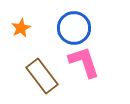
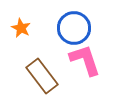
orange star: rotated 18 degrees counterclockwise
pink L-shape: moved 1 px right, 2 px up
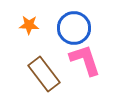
orange star: moved 8 px right, 3 px up; rotated 24 degrees counterclockwise
brown rectangle: moved 2 px right, 2 px up
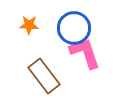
pink L-shape: moved 7 px up
brown rectangle: moved 2 px down
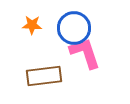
orange star: moved 3 px right
brown rectangle: rotated 60 degrees counterclockwise
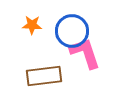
blue circle: moved 2 px left, 3 px down
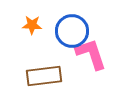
pink L-shape: moved 6 px right, 1 px down
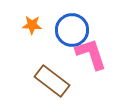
blue circle: moved 1 px up
brown rectangle: moved 8 px right, 5 px down; rotated 44 degrees clockwise
